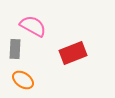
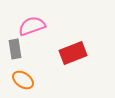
pink semicircle: moved 1 px left; rotated 48 degrees counterclockwise
gray rectangle: rotated 12 degrees counterclockwise
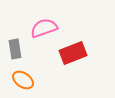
pink semicircle: moved 12 px right, 2 px down
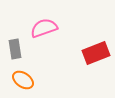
red rectangle: moved 23 px right
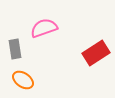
red rectangle: rotated 12 degrees counterclockwise
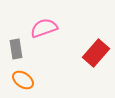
gray rectangle: moved 1 px right
red rectangle: rotated 16 degrees counterclockwise
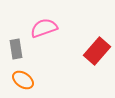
red rectangle: moved 1 px right, 2 px up
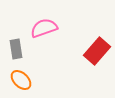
orange ellipse: moved 2 px left; rotated 10 degrees clockwise
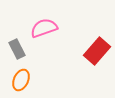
gray rectangle: moved 1 px right; rotated 18 degrees counterclockwise
orange ellipse: rotated 70 degrees clockwise
